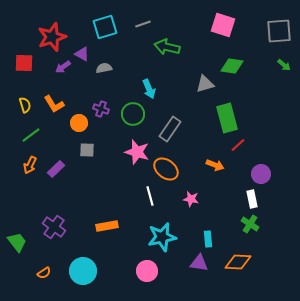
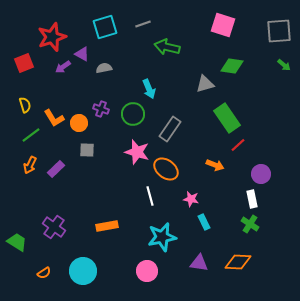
red square at (24, 63): rotated 24 degrees counterclockwise
orange L-shape at (54, 104): moved 14 px down
green rectangle at (227, 118): rotated 20 degrees counterclockwise
cyan rectangle at (208, 239): moved 4 px left, 17 px up; rotated 21 degrees counterclockwise
green trapezoid at (17, 242): rotated 20 degrees counterclockwise
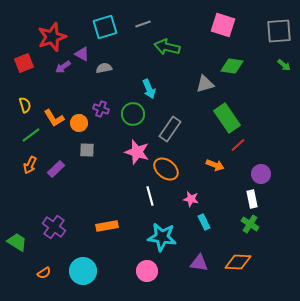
cyan star at (162, 237): rotated 20 degrees clockwise
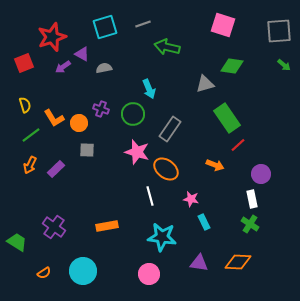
pink circle at (147, 271): moved 2 px right, 3 px down
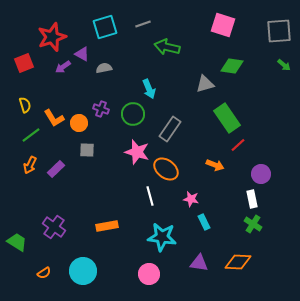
green cross at (250, 224): moved 3 px right
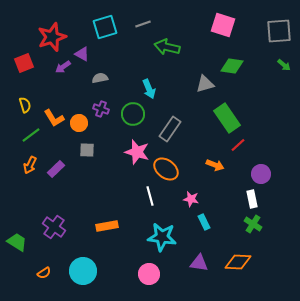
gray semicircle at (104, 68): moved 4 px left, 10 px down
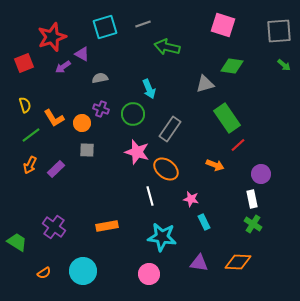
orange circle at (79, 123): moved 3 px right
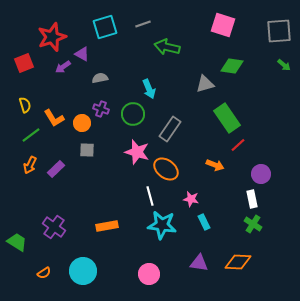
cyan star at (162, 237): moved 12 px up
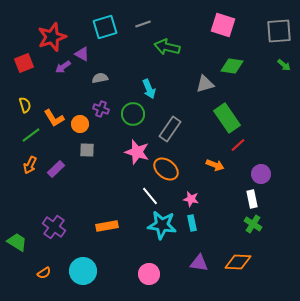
orange circle at (82, 123): moved 2 px left, 1 px down
white line at (150, 196): rotated 24 degrees counterclockwise
cyan rectangle at (204, 222): moved 12 px left, 1 px down; rotated 14 degrees clockwise
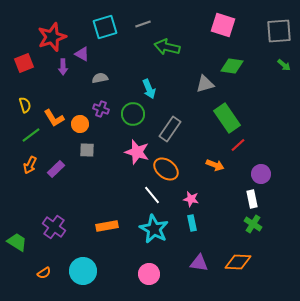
purple arrow at (63, 67): rotated 56 degrees counterclockwise
white line at (150, 196): moved 2 px right, 1 px up
cyan star at (162, 225): moved 8 px left, 4 px down; rotated 20 degrees clockwise
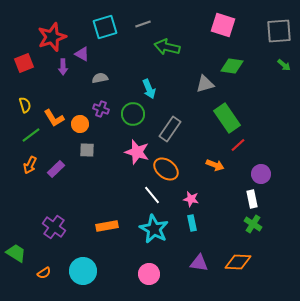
green trapezoid at (17, 242): moved 1 px left, 11 px down
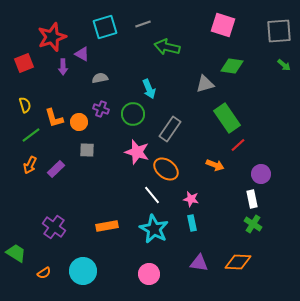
orange L-shape at (54, 118): rotated 15 degrees clockwise
orange circle at (80, 124): moved 1 px left, 2 px up
